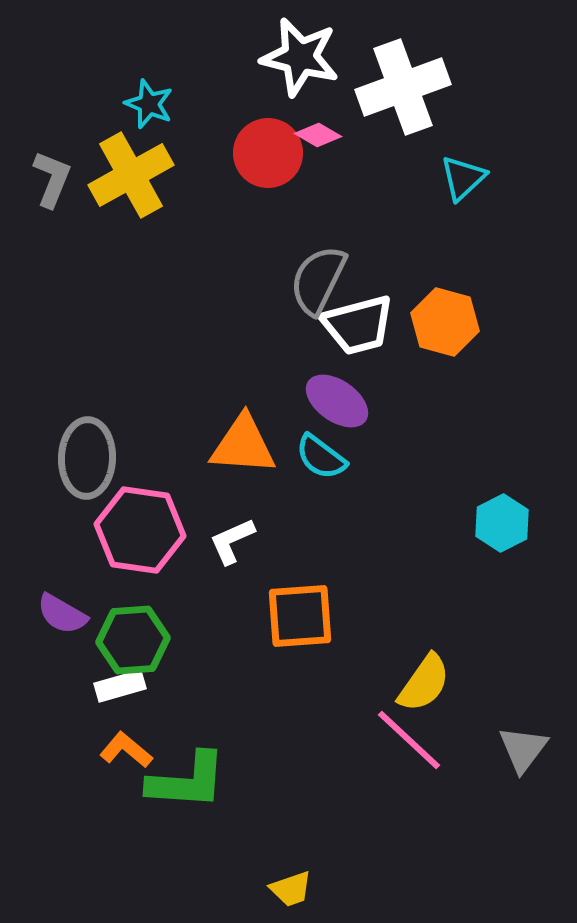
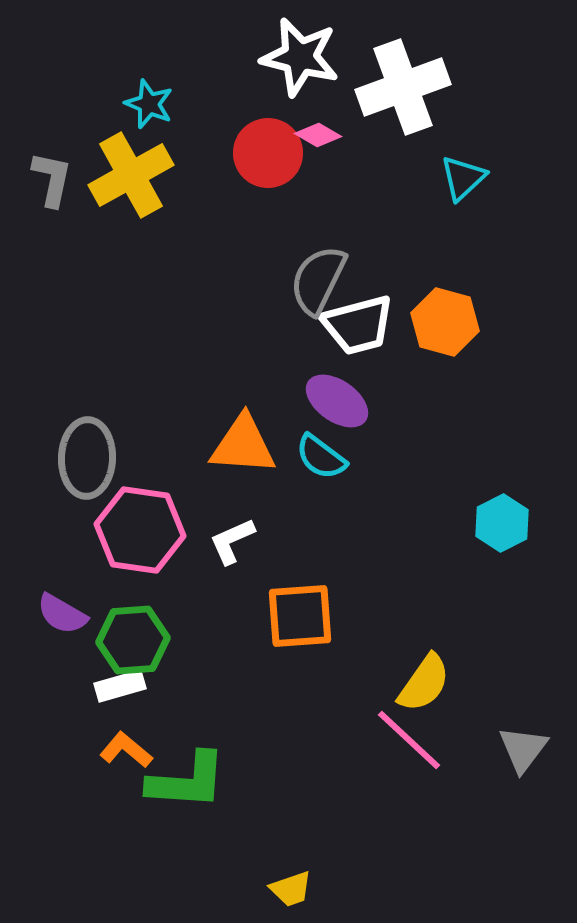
gray L-shape: rotated 10 degrees counterclockwise
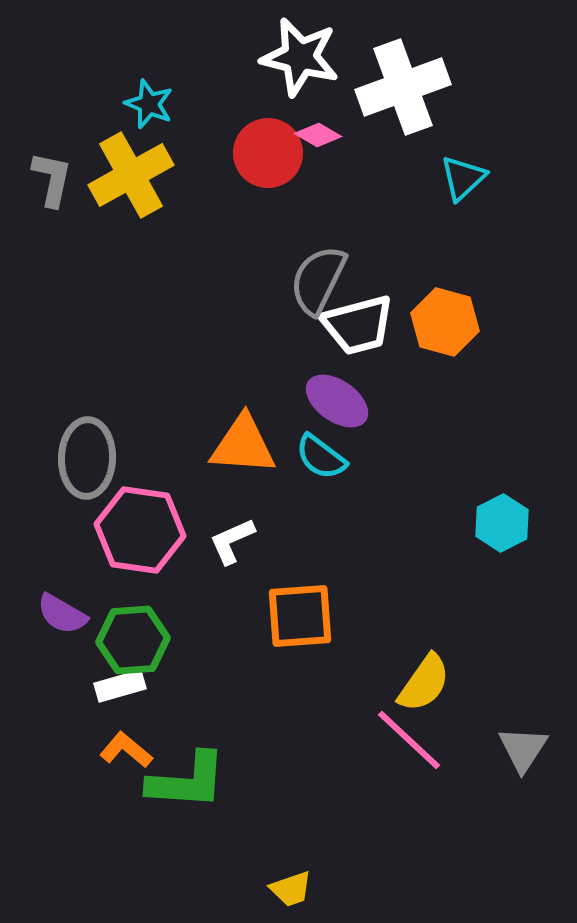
gray triangle: rotated 4 degrees counterclockwise
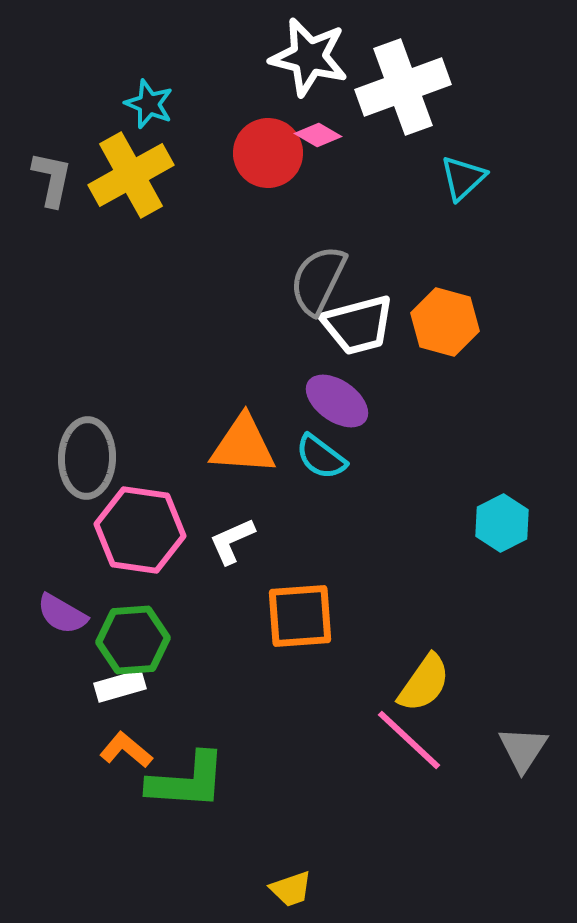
white star: moved 9 px right
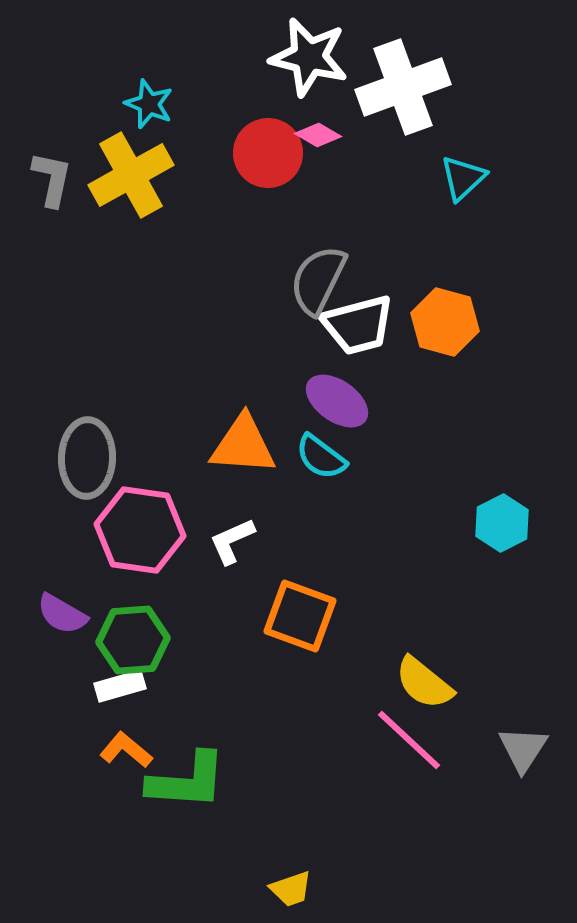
orange square: rotated 24 degrees clockwise
yellow semicircle: rotated 94 degrees clockwise
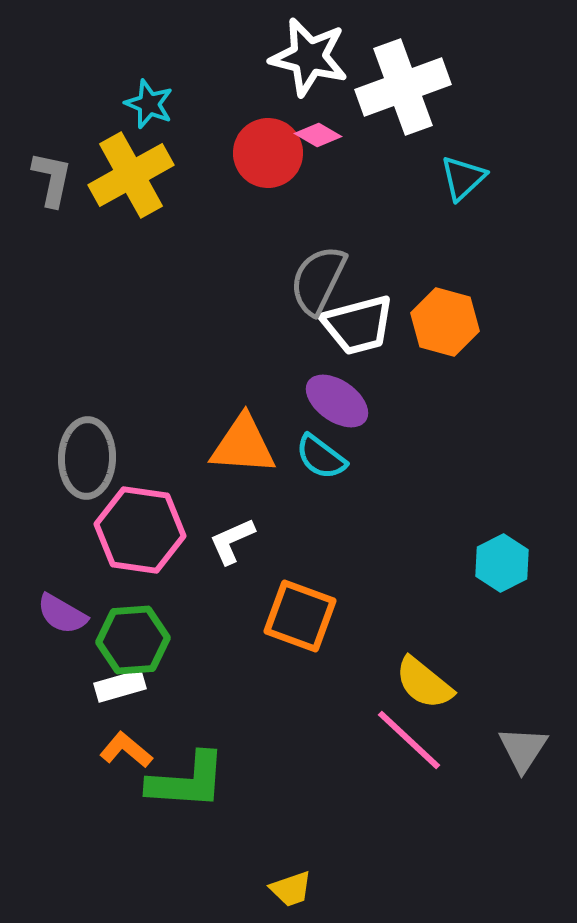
cyan hexagon: moved 40 px down
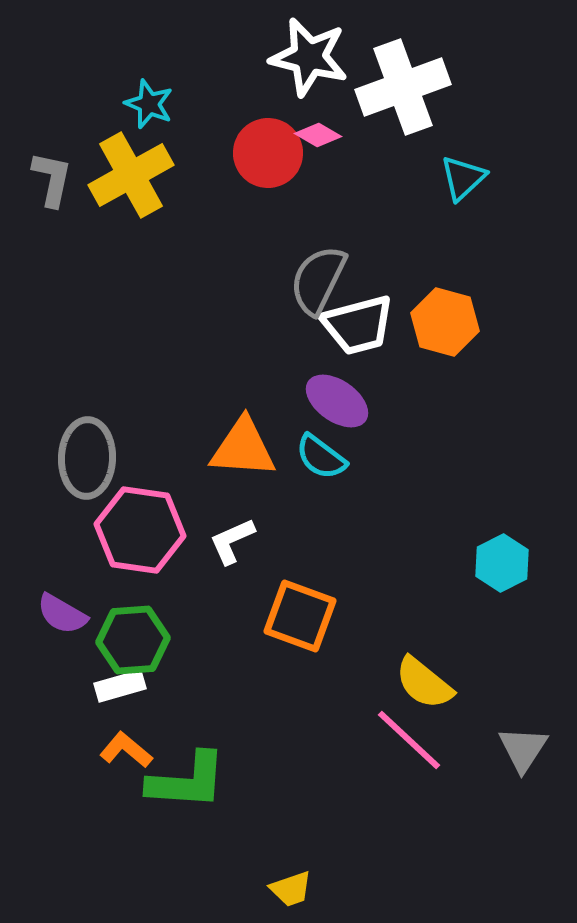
orange triangle: moved 3 px down
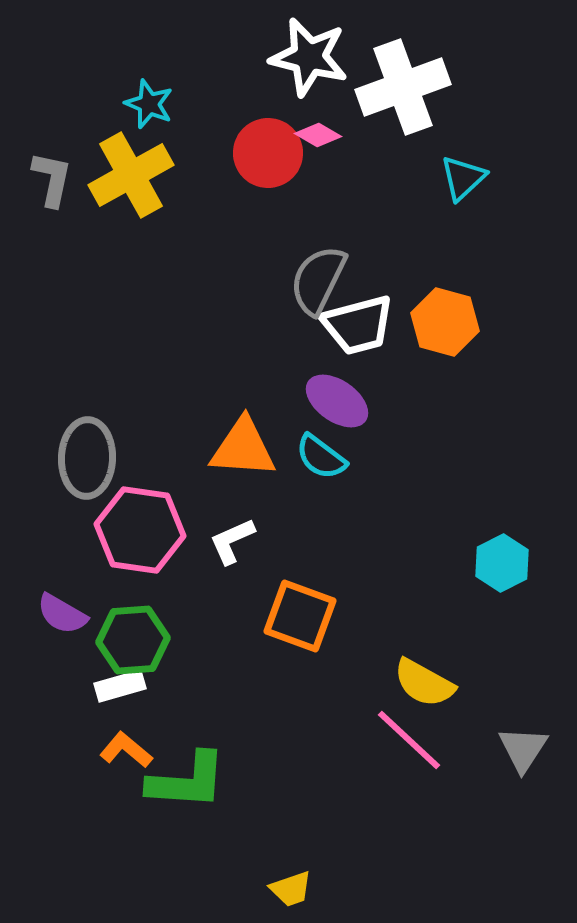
yellow semicircle: rotated 10 degrees counterclockwise
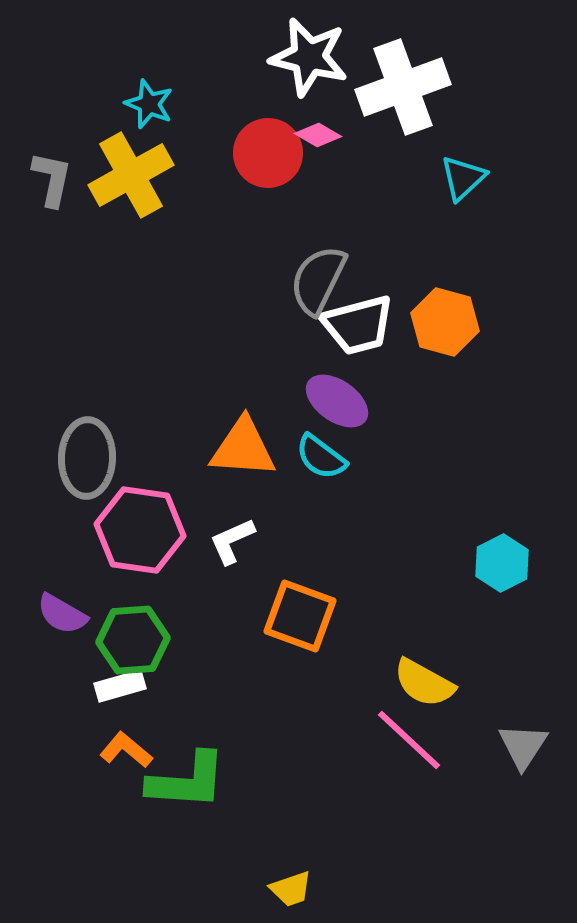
gray triangle: moved 3 px up
